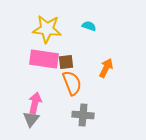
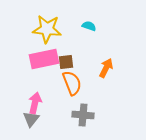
pink rectangle: rotated 20 degrees counterclockwise
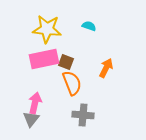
brown square: rotated 28 degrees clockwise
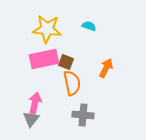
orange semicircle: rotated 10 degrees clockwise
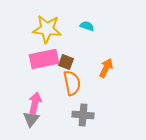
cyan semicircle: moved 2 px left
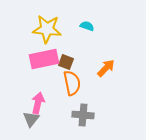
orange arrow: rotated 18 degrees clockwise
pink arrow: moved 3 px right
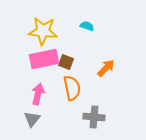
yellow star: moved 4 px left, 2 px down
orange semicircle: moved 5 px down
pink arrow: moved 9 px up
gray cross: moved 11 px right, 2 px down
gray triangle: moved 1 px right
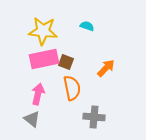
gray triangle: rotated 30 degrees counterclockwise
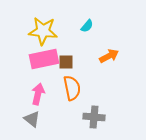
cyan semicircle: rotated 112 degrees clockwise
brown square: rotated 21 degrees counterclockwise
orange arrow: moved 3 px right, 12 px up; rotated 18 degrees clockwise
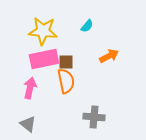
orange semicircle: moved 6 px left, 7 px up
pink arrow: moved 8 px left, 6 px up
gray triangle: moved 4 px left, 5 px down
